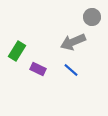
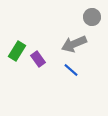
gray arrow: moved 1 px right, 2 px down
purple rectangle: moved 10 px up; rotated 28 degrees clockwise
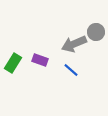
gray circle: moved 4 px right, 15 px down
green rectangle: moved 4 px left, 12 px down
purple rectangle: moved 2 px right, 1 px down; rotated 35 degrees counterclockwise
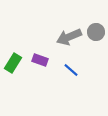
gray arrow: moved 5 px left, 7 px up
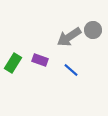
gray circle: moved 3 px left, 2 px up
gray arrow: rotated 10 degrees counterclockwise
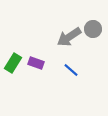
gray circle: moved 1 px up
purple rectangle: moved 4 px left, 3 px down
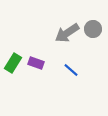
gray arrow: moved 2 px left, 4 px up
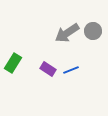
gray circle: moved 2 px down
purple rectangle: moved 12 px right, 6 px down; rotated 14 degrees clockwise
blue line: rotated 63 degrees counterclockwise
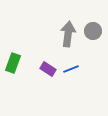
gray arrow: moved 1 px right, 1 px down; rotated 130 degrees clockwise
green rectangle: rotated 12 degrees counterclockwise
blue line: moved 1 px up
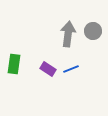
green rectangle: moved 1 px right, 1 px down; rotated 12 degrees counterclockwise
